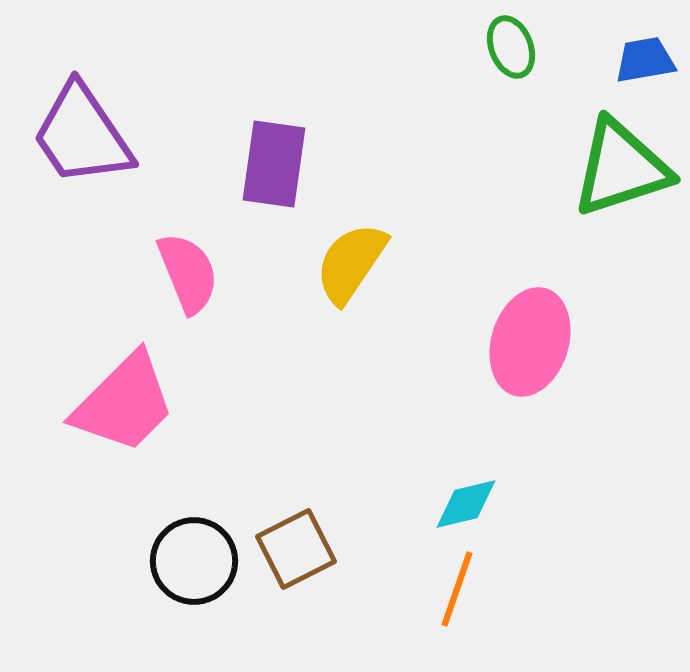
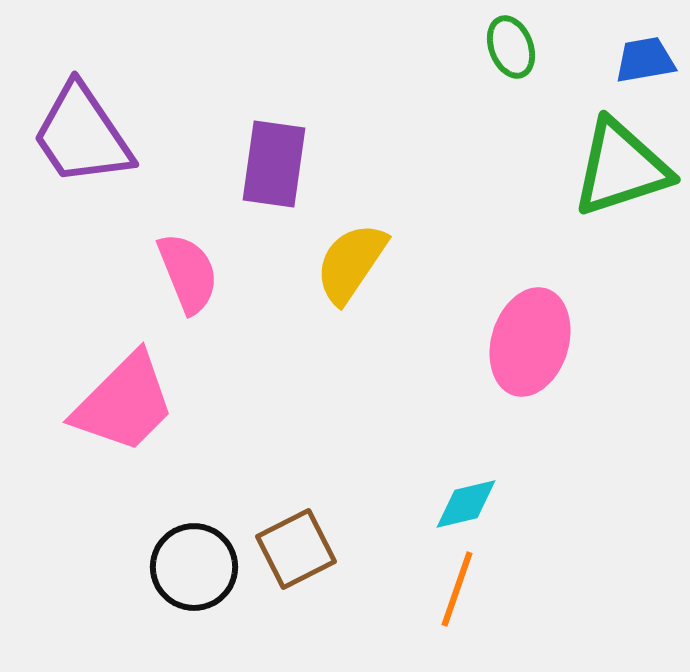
black circle: moved 6 px down
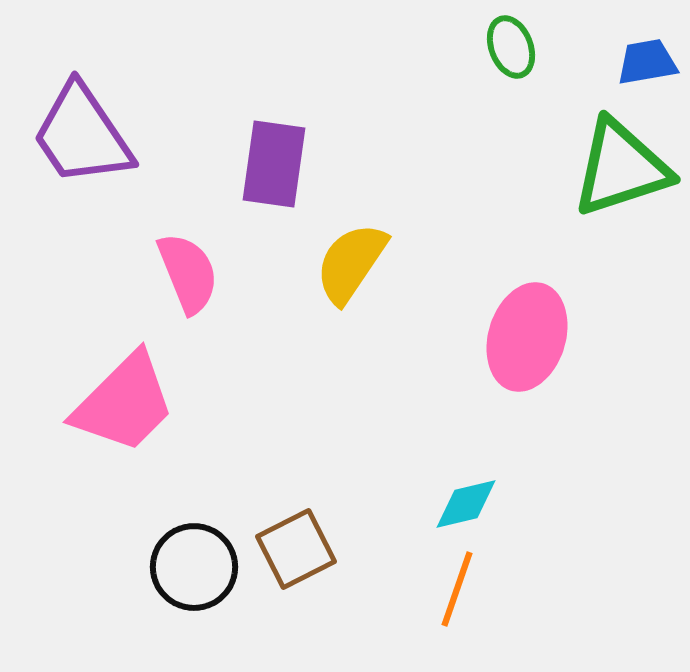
blue trapezoid: moved 2 px right, 2 px down
pink ellipse: moved 3 px left, 5 px up
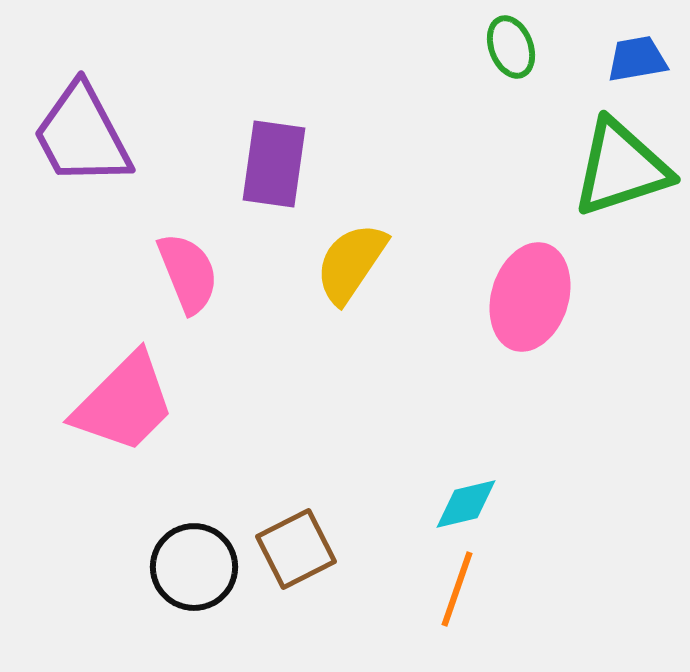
blue trapezoid: moved 10 px left, 3 px up
purple trapezoid: rotated 6 degrees clockwise
pink ellipse: moved 3 px right, 40 px up
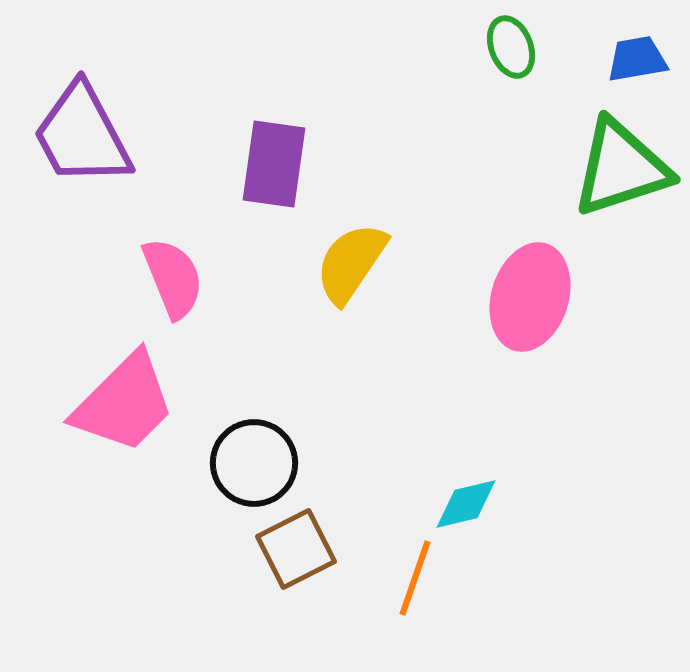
pink semicircle: moved 15 px left, 5 px down
black circle: moved 60 px right, 104 px up
orange line: moved 42 px left, 11 px up
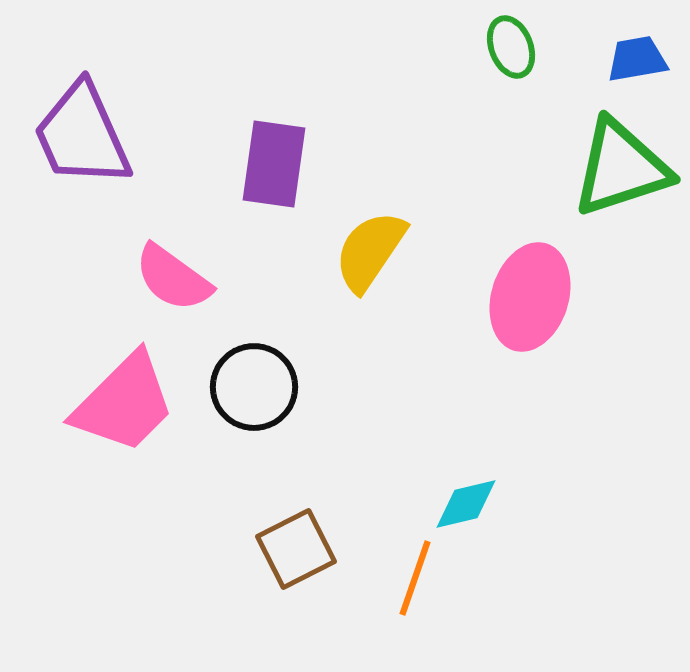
purple trapezoid: rotated 4 degrees clockwise
yellow semicircle: moved 19 px right, 12 px up
pink semicircle: rotated 148 degrees clockwise
black circle: moved 76 px up
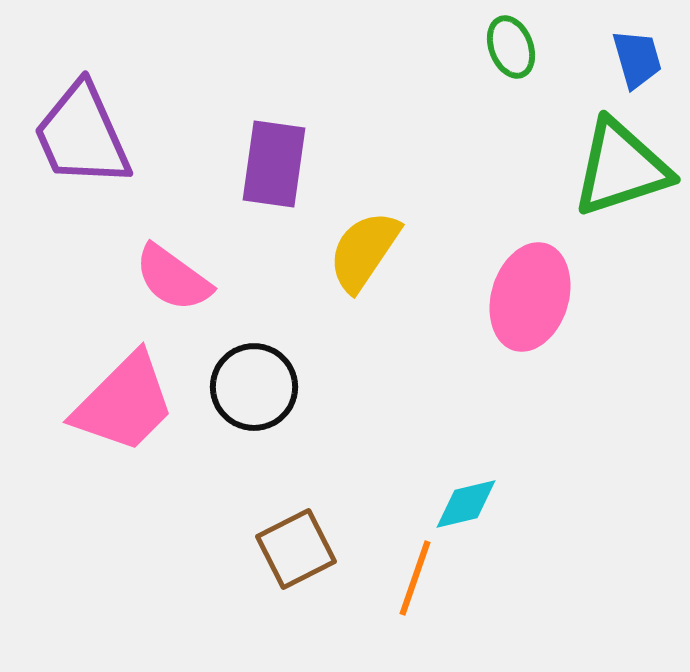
blue trapezoid: rotated 84 degrees clockwise
yellow semicircle: moved 6 px left
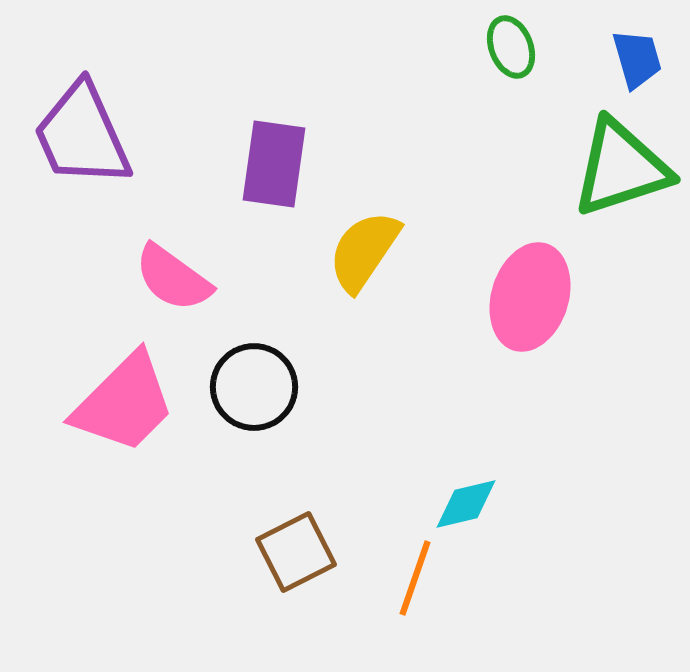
brown square: moved 3 px down
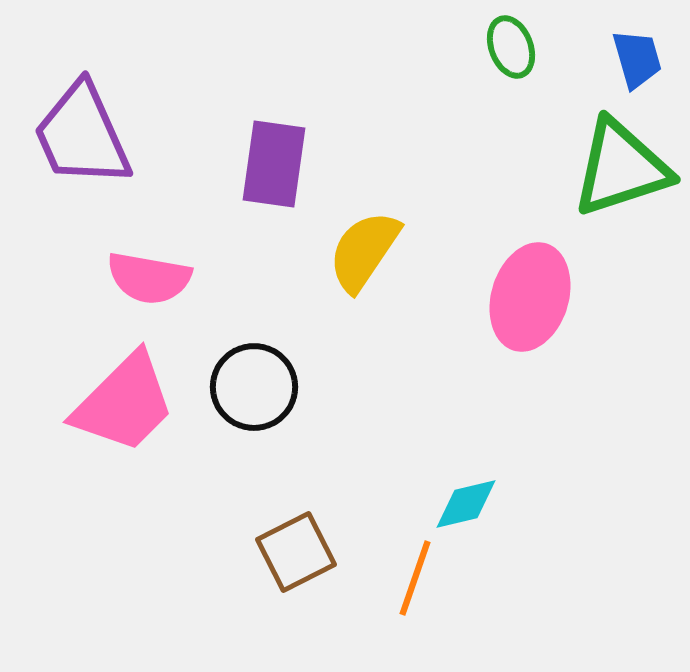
pink semicircle: moved 24 px left; rotated 26 degrees counterclockwise
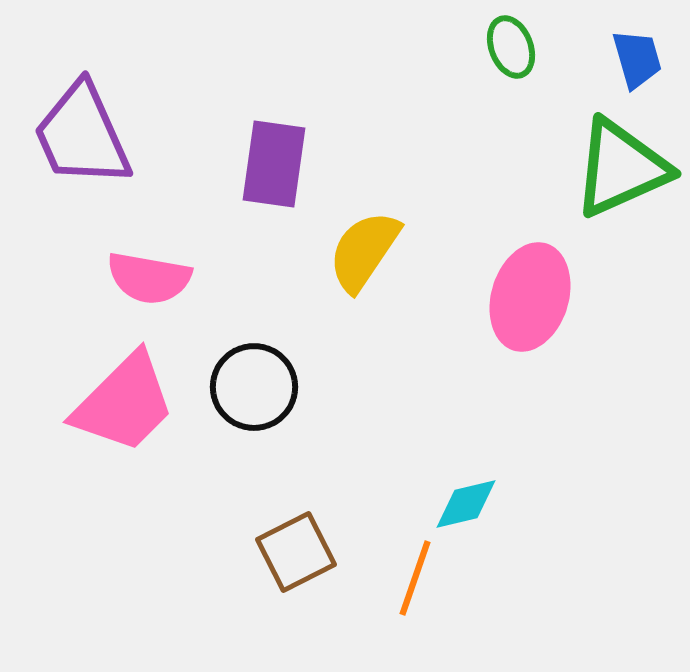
green triangle: rotated 6 degrees counterclockwise
